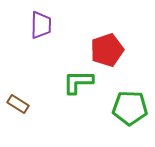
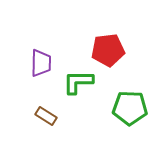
purple trapezoid: moved 38 px down
red pentagon: moved 1 px right; rotated 12 degrees clockwise
brown rectangle: moved 28 px right, 12 px down
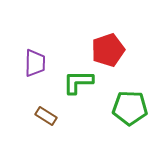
red pentagon: rotated 12 degrees counterclockwise
purple trapezoid: moved 6 px left
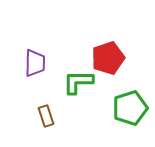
red pentagon: moved 8 px down
green pentagon: rotated 20 degrees counterclockwise
brown rectangle: rotated 40 degrees clockwise
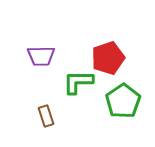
purple trapezoid: moved 6 px right, 7 px up; rotated 88 degrees clockwise
green pentagon: moved 7 px left, 7 px up; rotated 16 degrees counterclockwise
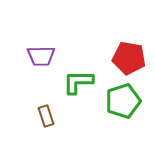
red pentagon: moved 21 px right; rotated 28 degrees clockwise
green pentagon: rotated 16 degrees clockwise
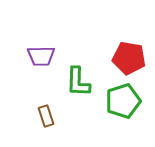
green L-shape: rotated 88 degrees counterclockwise
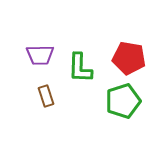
purple trapezoid: moved 1 px left, 1 px up
green L-shape: moved 2 px right, 14 px up
brown rectangle: moved 20 px up
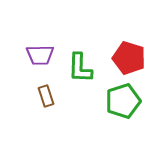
red pentagon: rotated 8 degrees clockwise
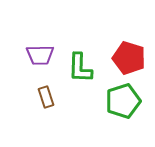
brown rectangle: moved 1 px down
